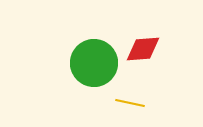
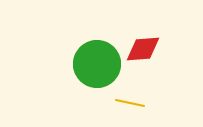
green circle: moved 3 px right, 1 px down
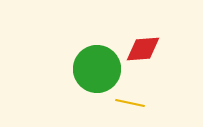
green circle: moved 5 px down
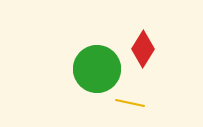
red diamond: rotated 54 degrees counterclockwise
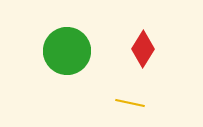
green circle: moved 30 px left, 18 px up
